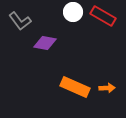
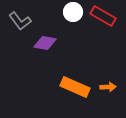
orange arrow: moved 1 px right, 1 px up
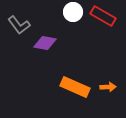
gray L-shape: moved 1 px left, 4 px down
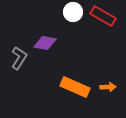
gray L-shape: moved 33 px down; rotated 110 degrees counterclockwise
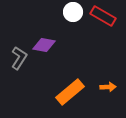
purple diamond: moved 1 px left, 2 px down
orange rectangle: moved 5 px left, 5 px down; rotated 64 degrees counterclockwise
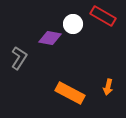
white circle: moved 12 px down
purple diamond: moved 6 px right, 7 px up
orange arrow: rotated 105 degrees clockwise
orange rectangle: moved 1 px down; rotated 68 degrees clockwise
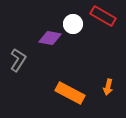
gray L-shape: moved 1 px left, 2 px down
